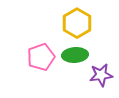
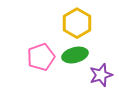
green ellipse: rotated 10 degrees counterclockwise
purple star: rotated 10 degrees counterclockwise
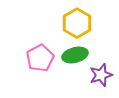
pink pentagon: moved 1 px left, 1 px down; rotated 8 degrees counterclockwise
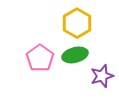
pink pentagon: rotated 8 degrees counterclockwise
purple star: moved 1 px right, 1 px down
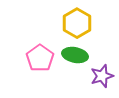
green ellipse: rotated 25 degrees clockwise
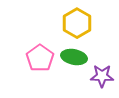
green ellipse: moved 1 px left, 2 px down
purple star: rotated 20 degrees clockwise
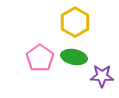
yellow hexagon: moved 2 px left, 1 px up
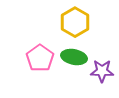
purple star: moved 5 px up
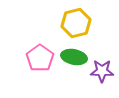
yellow hexagon: moved 1 px right, 1 px down; rotated 16 degrees clockwise
